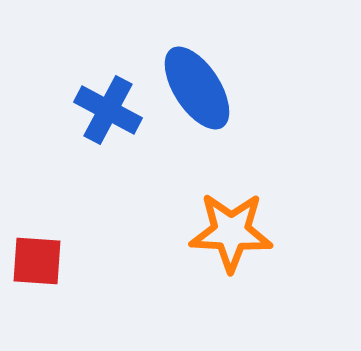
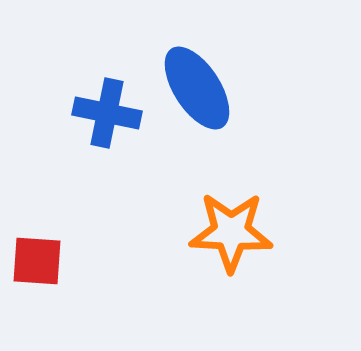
blue cross: moved 1 px left, 3 px down; rotated 16 degrees counterclockwise
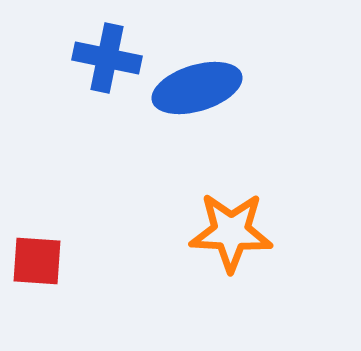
blue ellipse: rotated 74 degrees counterclockwise
blue cross: moved 55 px up
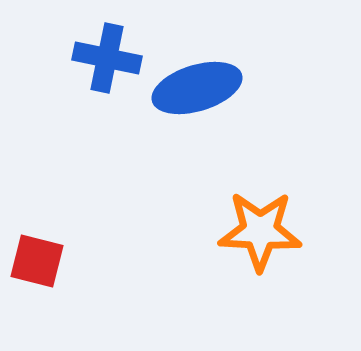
orange star: moved 29 px right, 1 px up
red square: rotated 10 degrees clockwise
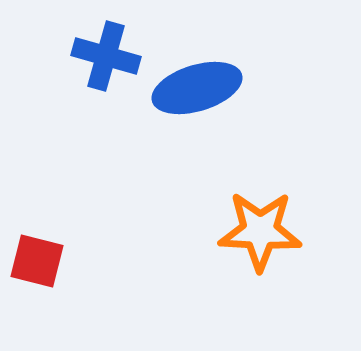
blue cross: moved 1 px left, 2 px up; rotated 4 degrees clockwise
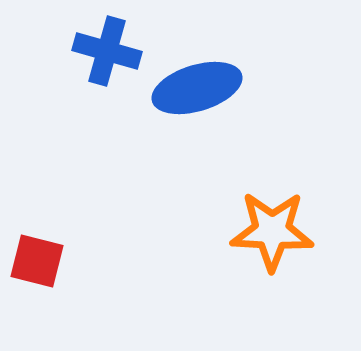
blue cross: moved 1 px right, 5 px up
orange star: moved 12 px right
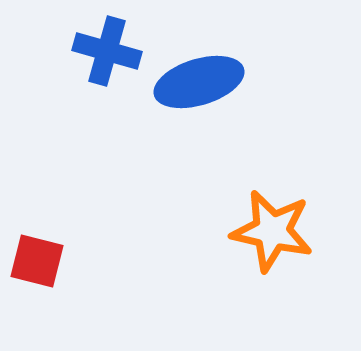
blue ellipse: moved 2 px right, 6 px up
orange star: rotated 10 degrees clockwise
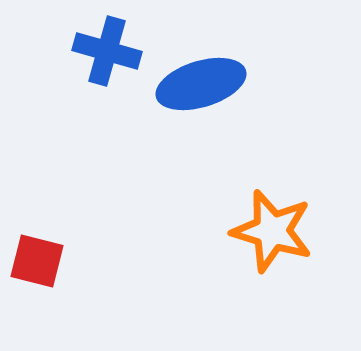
blue ellipse: moved 2 px right, 2 px down
orange star: rotated 4 degrees clockwise
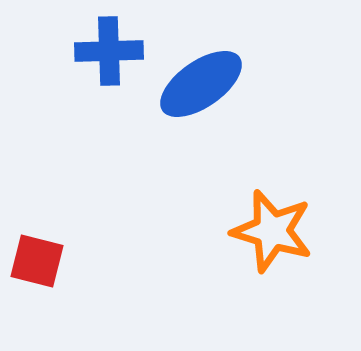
blue cross: moved 2 px right; rotated 18 degrees counterclockwise
blue ellipse: rotated 18 degrees counterclockwise
